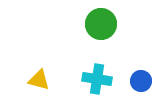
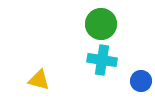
cyan cross: moved 5 px right, 19 px up
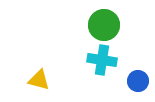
green circle: moved 3 px right, 1 px down
blue circle: moved 3 px left
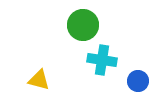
green circle: moved 21 px left
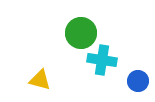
green circle: moved 2 px left, 8 px down
yellow triangle: moved 1 px right
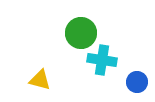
blue circle: moved 1 px left, 1 px down
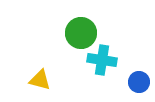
blue circle: moved 2 px right
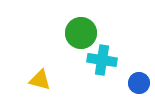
blue circle: moved 1 px down
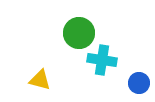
green circle: moved 2 px left
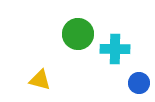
green circle: moved 1 px left, 1 px down
cyan cross: moved 13 px right, 11 px up; rotated 8 degrees counterclockwise
